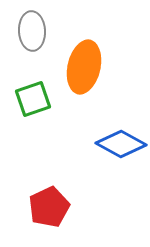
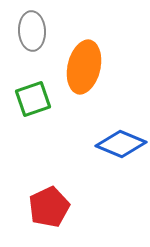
blue diamond: rotated 6 degrees counterclockwise
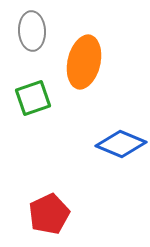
orange ellipse: moved 5 px up
green square: moved 1 px up
red pentagon: moved 7 px down
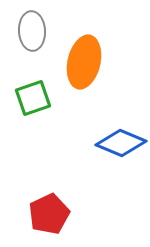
blue diamond: moved 1 px up
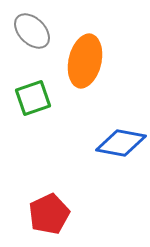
gray ellipse: rotated 42 degrees counterclockwise
orange ellipse: moved 1 px right, 1 px up
blue diamond: rotated 12 degrees counterclockwise
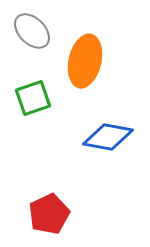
blue diamond: moved 13 px left, 6 px up
